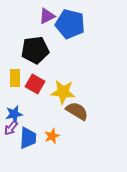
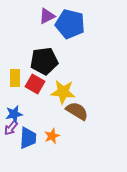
black pentagon: moved 9 px right, 11 px down
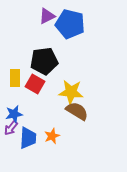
yellow star: moved 8 px right
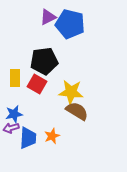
purple triangle: moved 1 px right, 1 px down
red square: moved 2 px right
purple arrow: rotated 35 degrees clockwise
